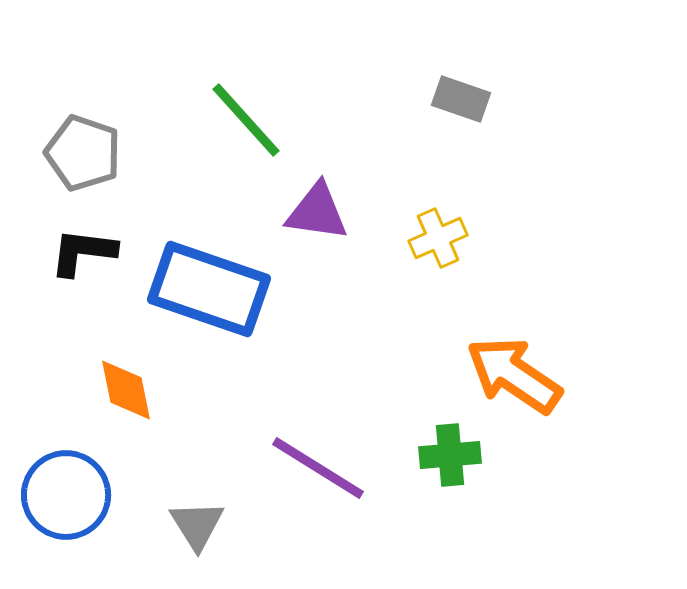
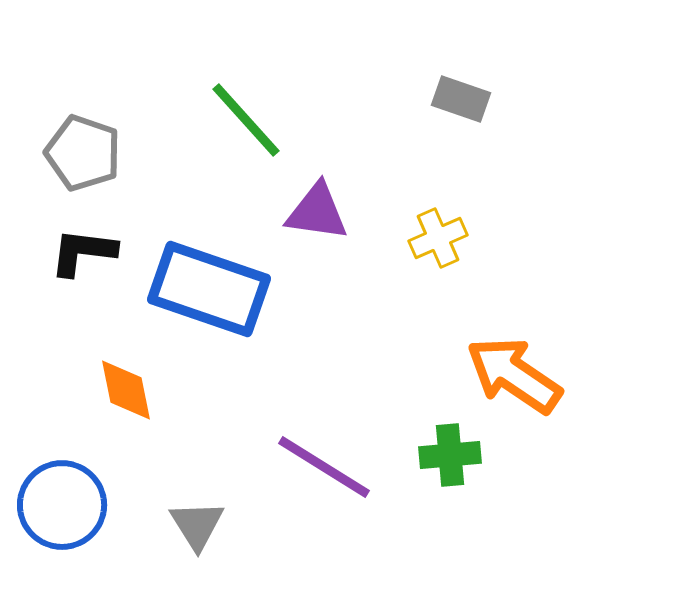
purple line: moved 6 px right, 1 px up
blue circle: moved 4 px left, 10 px down
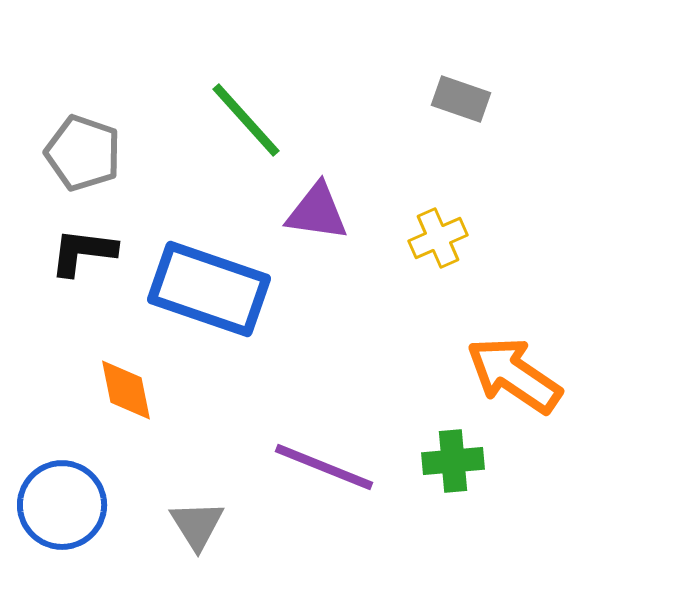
green cross: moved 3 px right, 6 px down
purple line: rotated 10 degrees counterclockwise
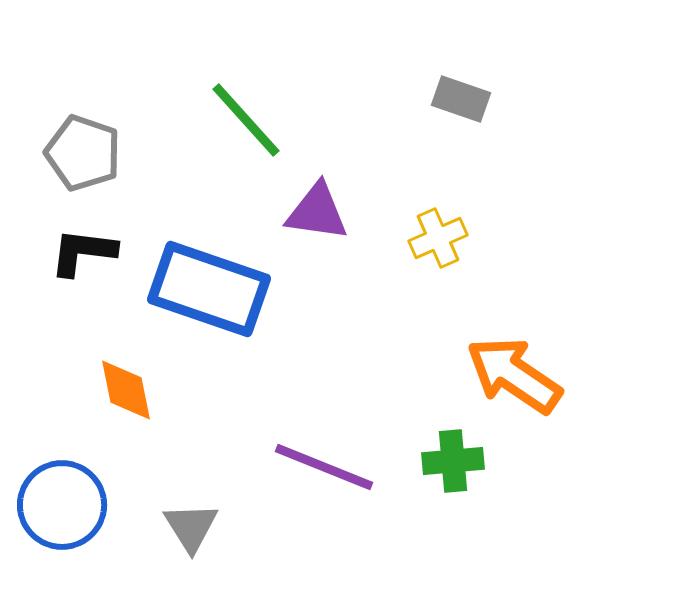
gray triangle: moved 6 px left, 2 px down
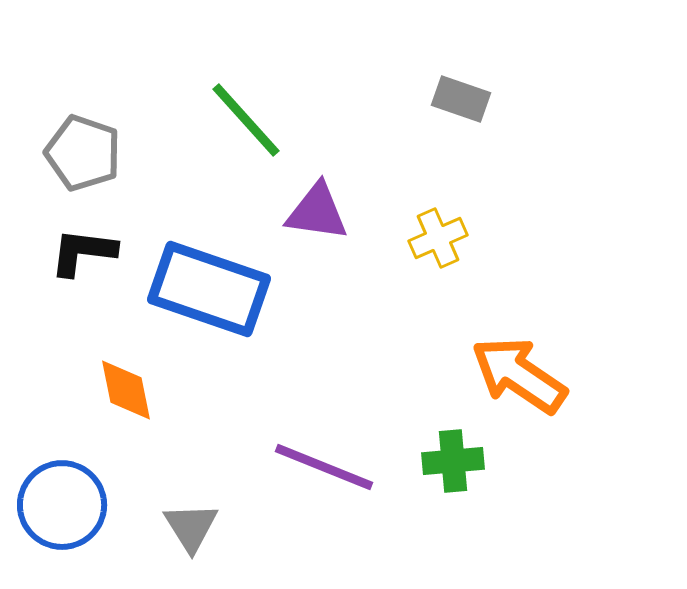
orange arrow: moved 5 px right
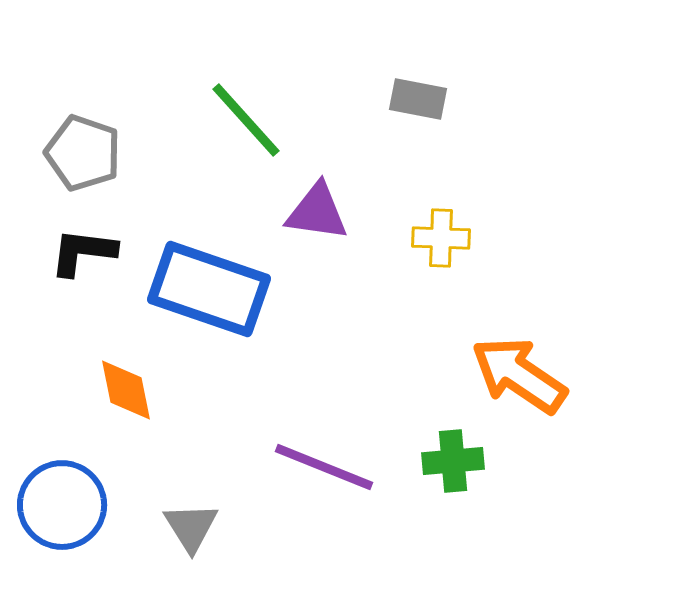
gray rectangle: moved 43 px left; rotated 8 degrees counterclockwise
yellow cross: moved 3 px right; rotated 26 degrees clockwise
